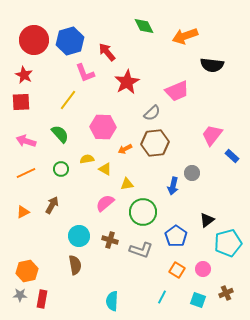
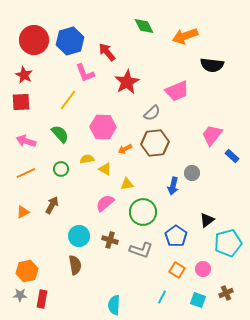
cyan semicircle at (112, 301): moved 2 px right, 4 px down
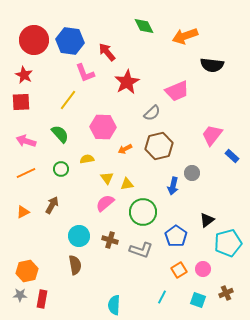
blue hexagon at (70, 41): rotated 24 degrees clockwise
brown hexagon at (155, 143): moved 4 px right, 3 px down; rotated 8 degrees counterclockwise
yellow triangle at (105, 169): moved 2 px right, 9 px down; rotated 24 degrees clockwise
orange square at (177, 270): moved 2 px right; rotated 28 degrees clockwise
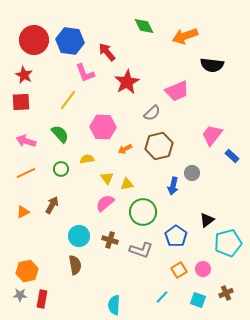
cyan line at (162, 297): rotated 16 degrees clockwise
